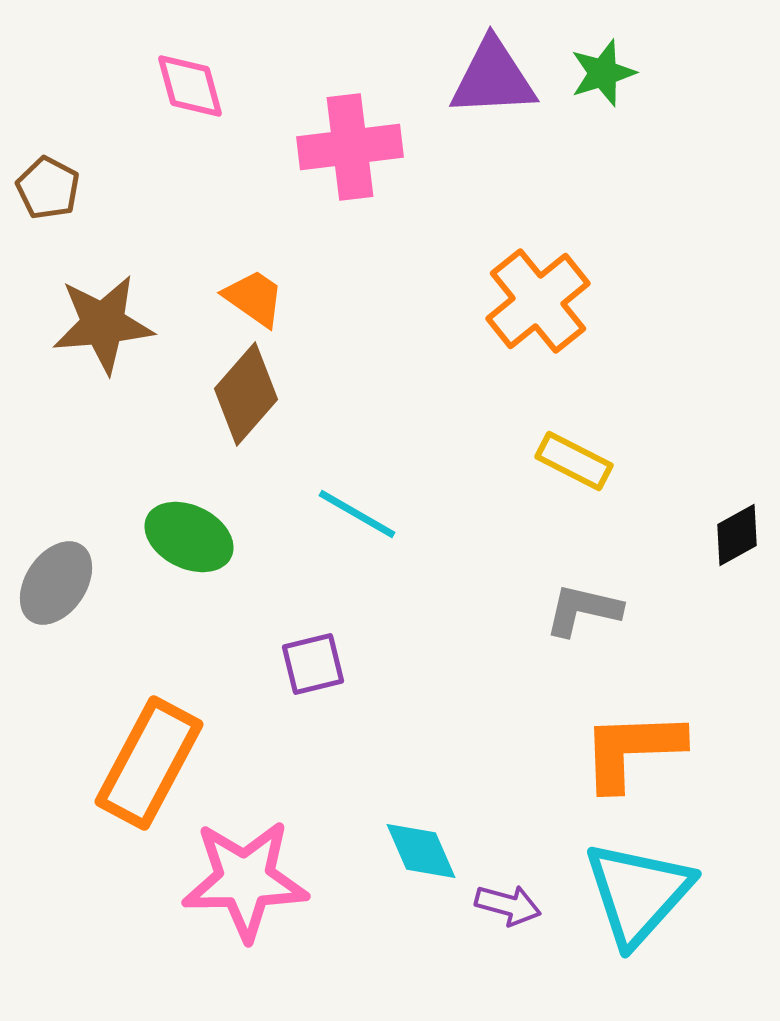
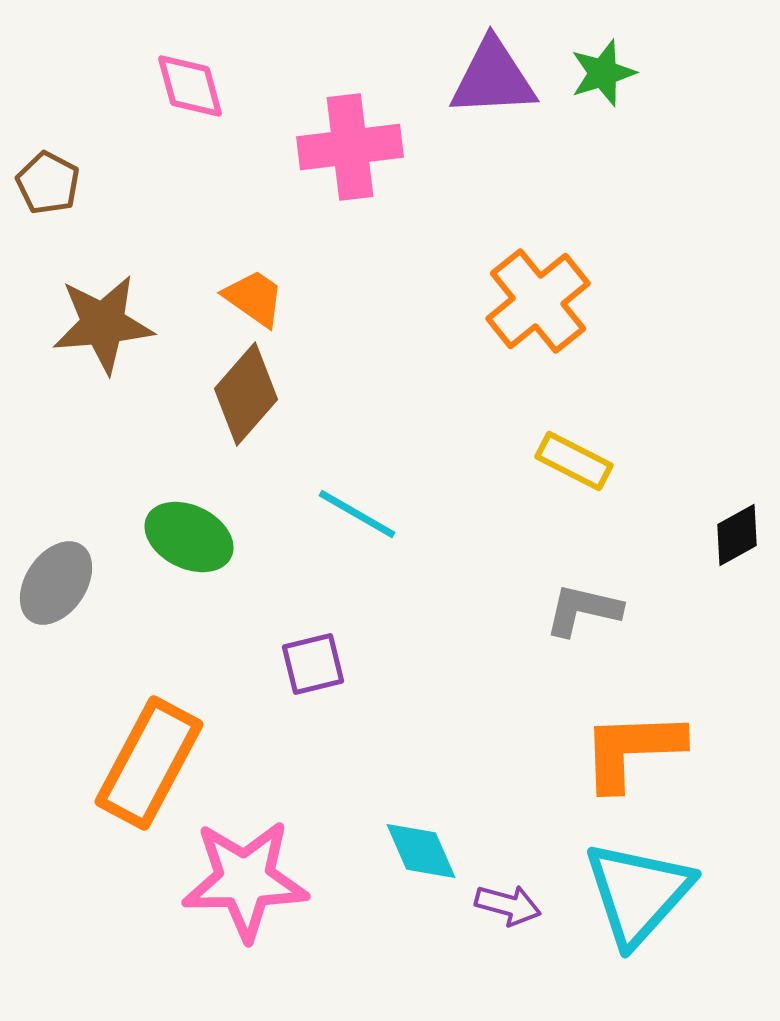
brown pentagon: moved 5 px up
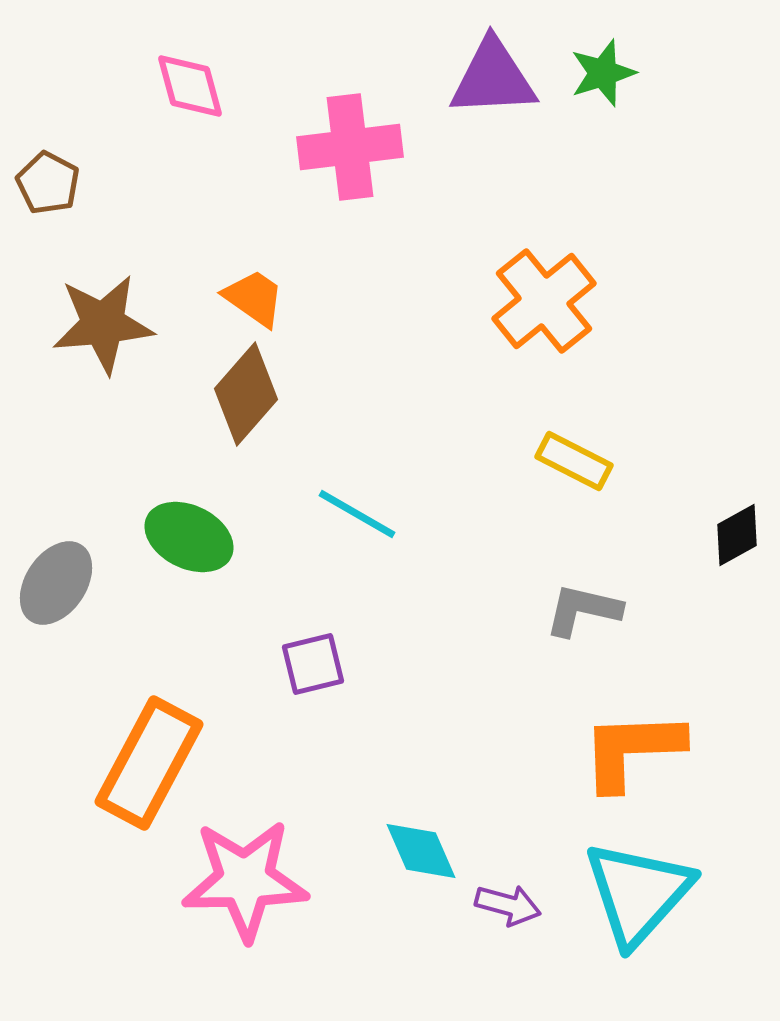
orange cross: moved 6 px right
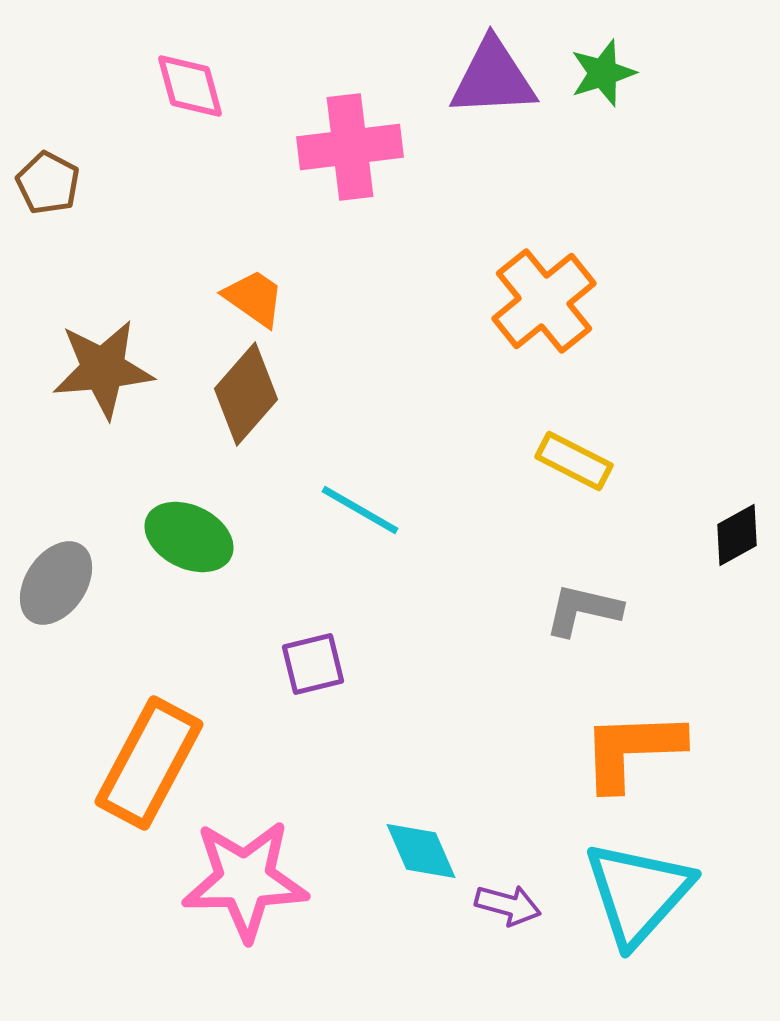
brown star: moved 45 px down
cyan line: moved 3 px right, 4 px up
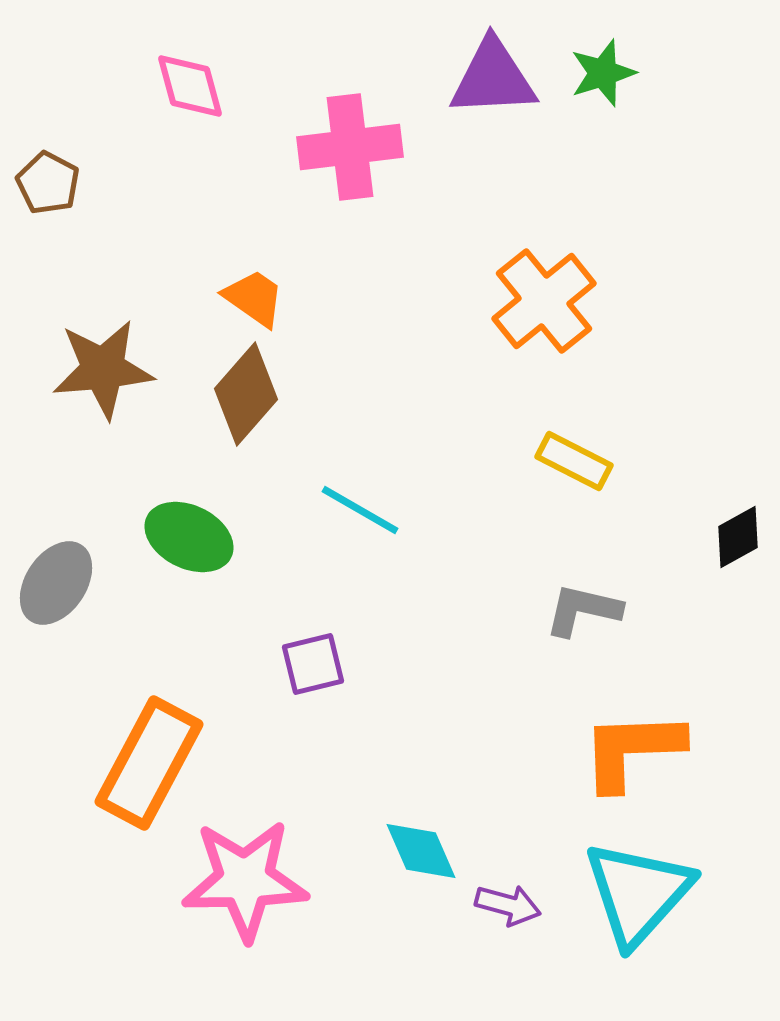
black diamond: moved 1 px right, 2 px down
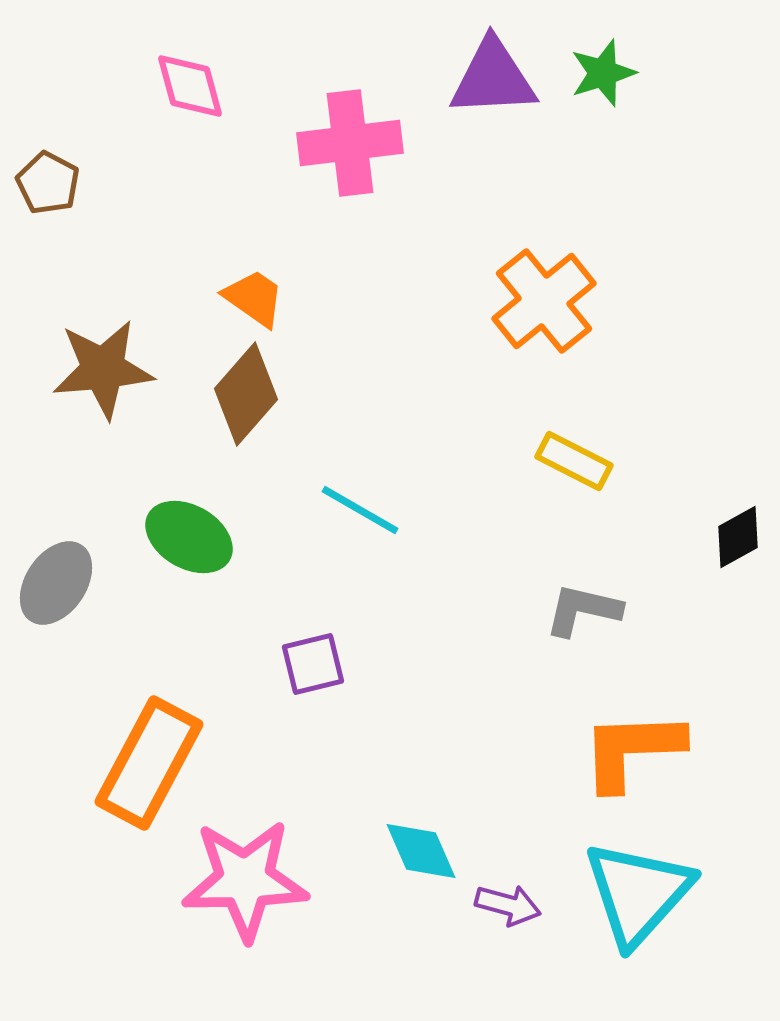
pink cross: moved 4 px up
green ellipse: rotated 4 degrees clockwise
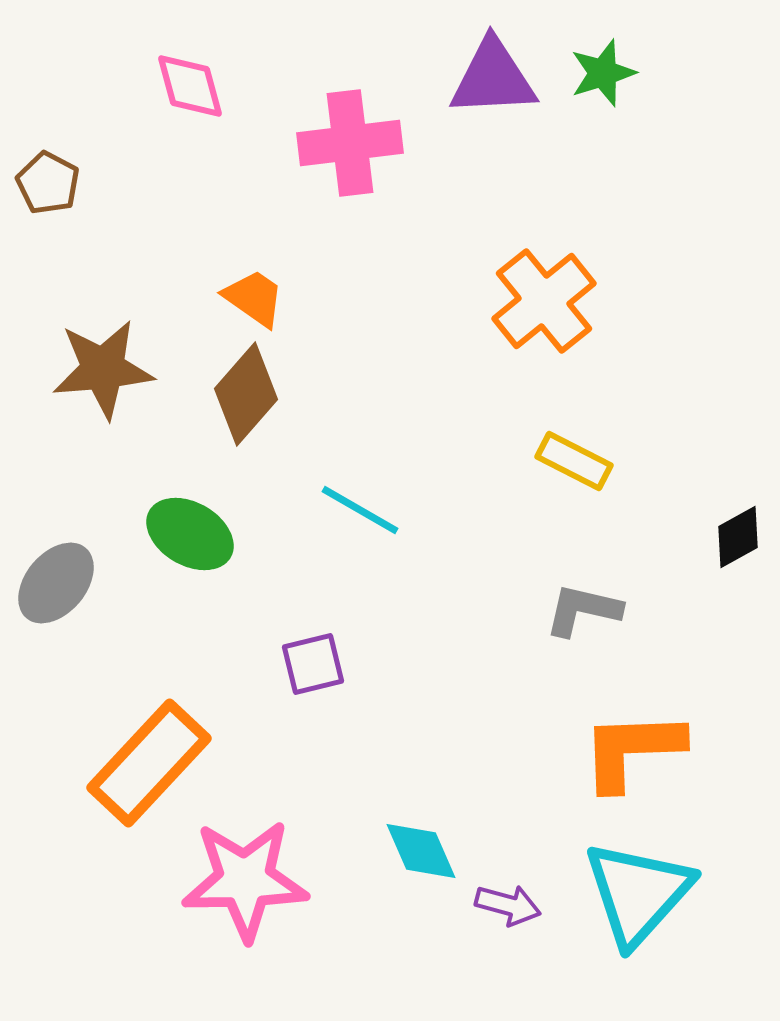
green ellipse: moved 1 px right, 3 px up
gray ellipse: rotated 6 degrees clockwise
orange rectangle: rotated 15 degrees clockwise
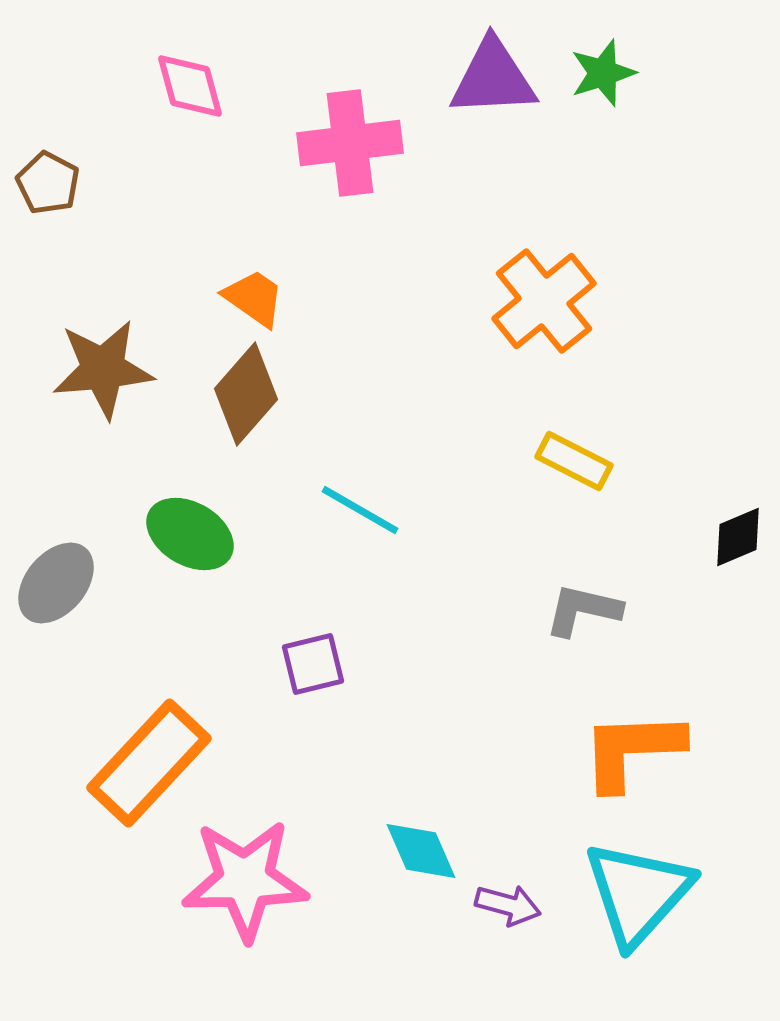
black diamond: rotated 6 degrees clockwise
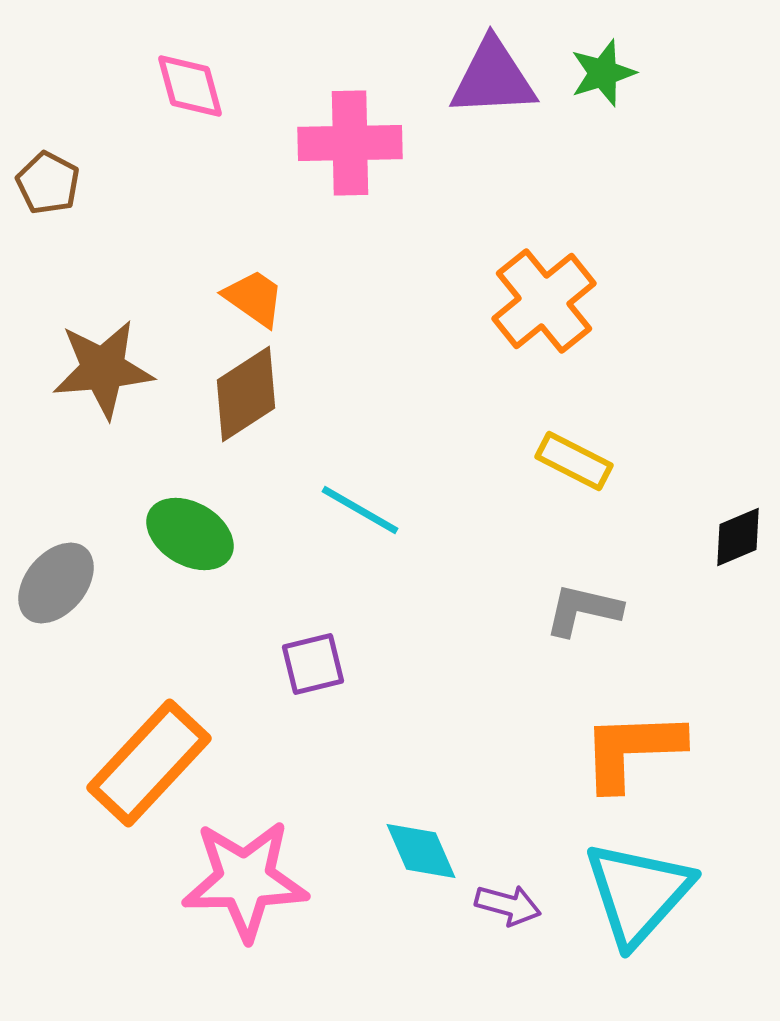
pink cross: rotated 6 degrees clockwise
brown diamond: rotated 16 degrees clockwise
